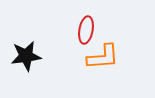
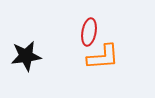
red ellipse: moved 3 px right, 2 px down
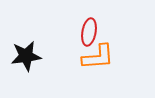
orange L-shape: moved 5 px left
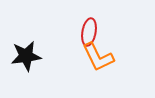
orange L-shape: rotated 68 degrees clockwise
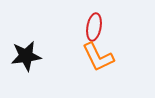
red ellipse: moved 5 px right, 5 px up
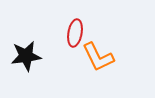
red ellipse: moved 19 px left, 6 px down
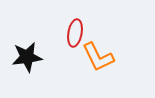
black star: moved 1 px right, 1 px down
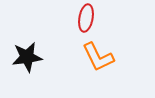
red ellipse: moved 11 px right, 15 px up
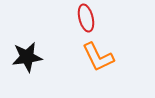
red ellipse: rotated 24 degrees counterclockwise
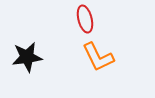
red ellipse: moved 1 px left, 1 px down
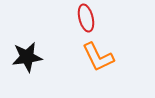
red ellipse: moved 1 px right, 1 px up
